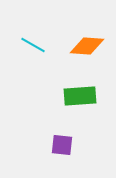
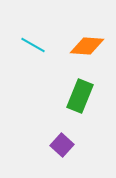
green rectangle: rotated 64 degrees counterclockwise
purple square: rotated 35 degrees clockwise
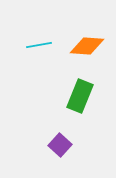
cyan line: moved 6 px right; rotated 40 degrees counterclockwise
purple square: moved 2 px left
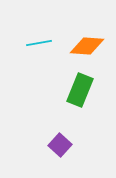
cyan line: moved 2 px up
green rectangle: moved 6 px up
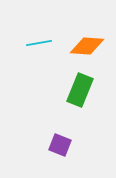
purple square: rotated 20 degrees counterclockwise
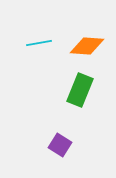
purple square: rotated 10 degrees clockwise
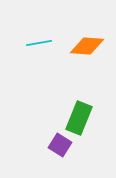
green rectangle: moved 1 px left, 28 px down
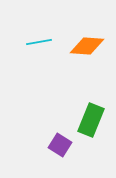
cyan line: moved 1 px up
green rectangle: moved 12 px right, 2 px down
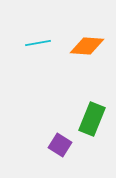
cyan line: moved 1 px left, 1 px down
green rectangle: moved 1 px right, 1 px up
